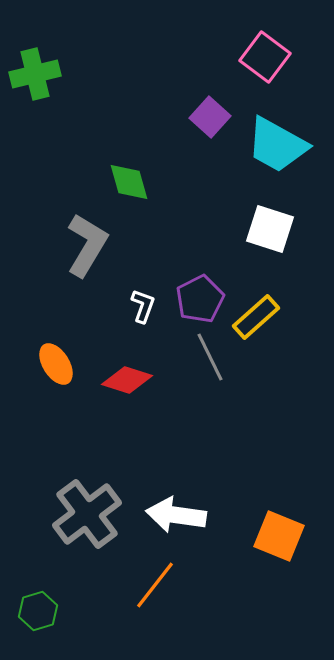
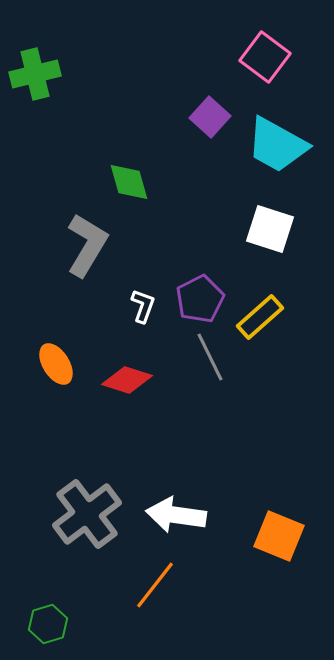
yellow rectangle: moved 4 px right
green hexagon: moved 10 px right, 13 px down
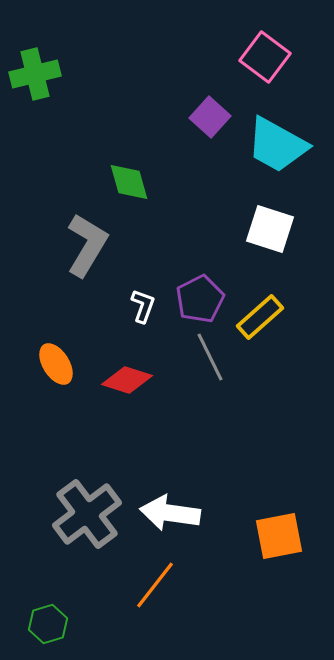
white arrow: moved 6 px left, 2 px up
orange square: rotated 33 degrees counterclockwise
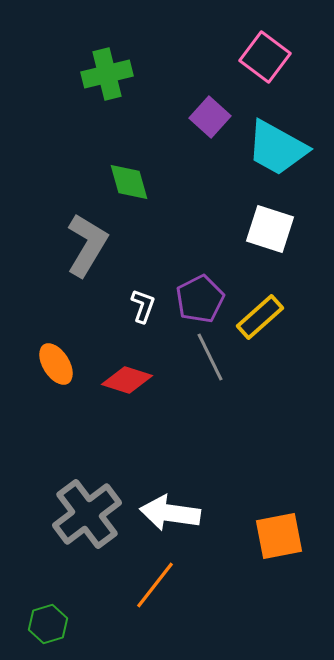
green cross: moved 72 px right
cyan trapezoid: moved 3 px down
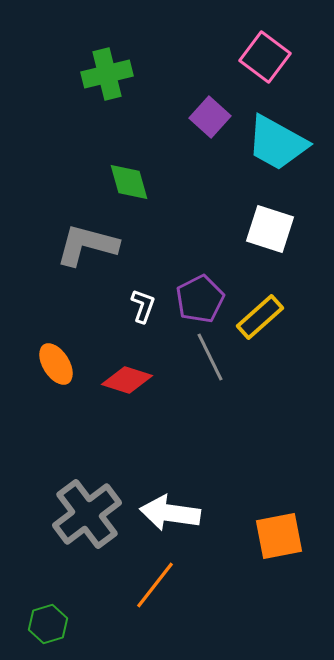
cyan trapezoid: moved 5 px up
gray L-shape: rotated 106 degrees counterclockwise
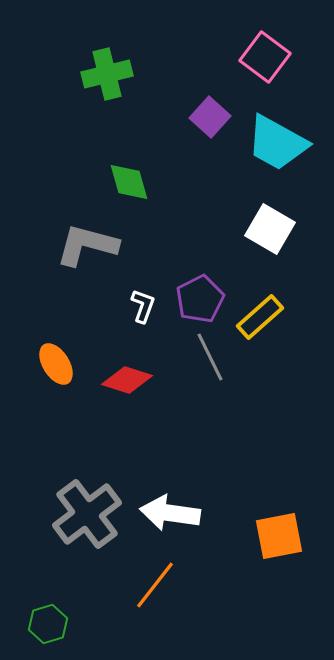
white square: rotated 12 degrees clockwise
